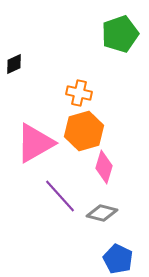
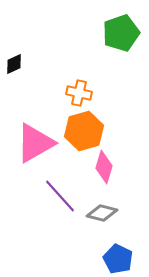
green pentagon: moved 1 px right, 1 px up
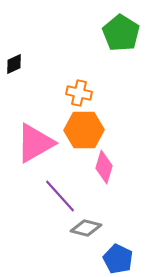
green pentagon: rotated 21 degrees counterclockwise
orange hexagon: moved 1 px up; rotated 15 degrees clockwise
gray diamond: moved 16 px left, 15 px down
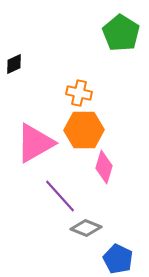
gray diamond: rotated 8 degrees clockwise
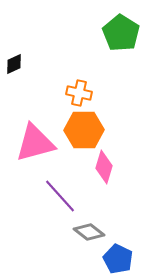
pink triangle: rotated 15 degrees clockwise
gray diamond: moved 3 px right, 4 px down; rotated 16 degrees clockwise
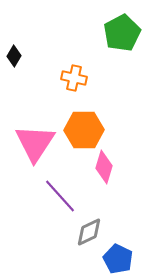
green pentagon: moved 1 px right; rotated 12 degrees clockwise
black diamond: moved 8 px up; rotated 35 degrees counterclockwise
orange cross: moved 5 px left, 15 px up
pink triangle: rotated 42 degrees counterclockwise
gray diamond: rotated 64 degrees counterclockwise
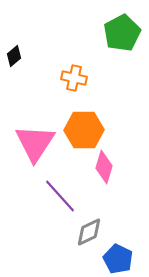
black diamond: rotated 20 degrees clockwise
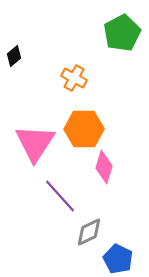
orange cross: rotated 15 degrees clockwise
orange hexagon: moved 1 px up
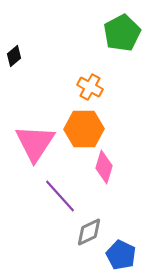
orange cross: moved 16 px right, 9 px down
blue pentagon: moved 3 px right, 4 px up
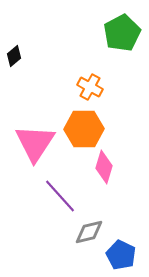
gray diamond: rotated 12 degrees clockwise
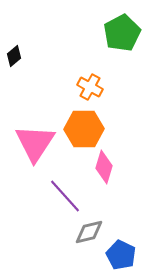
purple line: moved 5 px right
